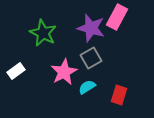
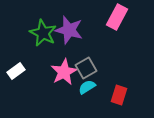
purple star: moved 22 px left, 2 px down
gray square: moved 5 px left, 10 px down
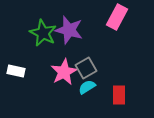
white rectangle: rotated 48 degrees clockwise
red rectangle: rotated 18 degrees counterclockwise
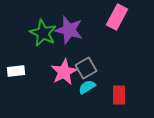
white rectangle: rotated 18 degrees counterclockwise
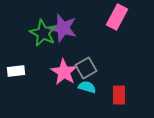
purple star: moved 6 px left, 2 px up
pink star: rotated 12 degrees counterclockwise
cyan semicircle: rotated 48 degrees clockwise
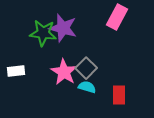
green star: rotated 20 degrees counterclockwise
gray square: rotated 15 degrees counterclockwise
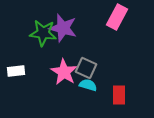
gray square: rotated 20 degrees counterclockwise
cyan semicircle: moved 1 px right, 2 px up
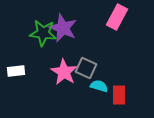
purple star: rotated 8 degrees clockwise
cyan semicircle: moved 11 px right, 1 px down
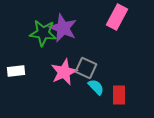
pink star: rotated 16 degrees clockwise
cyan semicircle: moved 3 px left, 1 px down; rotated 30 degrees clockwise
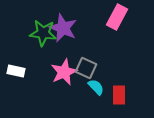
white rectangle: rotated 18 degrees clockwise
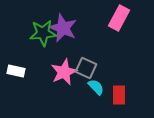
pink rectangle: moved 2 px right, 1 px down
green star: rotated 12 degrees counterclockwise
